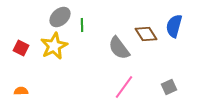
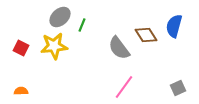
green line: rotated 24 degrees clockwise
brown diamond: moved 1 px down
yellow star: rotated 20 degrees clockwise
gray square: moved 9 px right, 1 px down
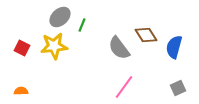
blue semicircle: moved 21 px down
red square: moved 1 px right
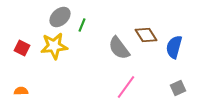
pink line: moved 2 px right
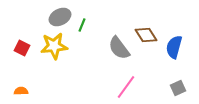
gray ellipse: rotated 15 degrees clockwise
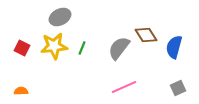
green line: moved 23 px down
gray semicircle: rotated 75 degrees clockwise
pink line: moved 2 px left; rotated 30 degrees clockwise
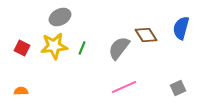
blue semicircle: moved 7 px right, 19 px up
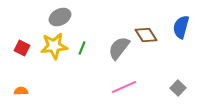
blue semicircle: moved 1 px up
gray square: rotated 21 degrees counterclockwise
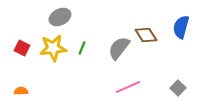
yellow star: moved 1 px left, 2 px down
pink line: moved 4 px right
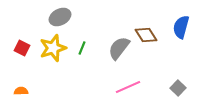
yellow star: rotated 12 degrees counterclockwise
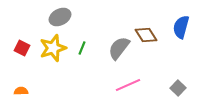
pink line: moved 2 px up
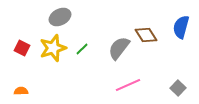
green line: moved 1 px down; rotated 24 degrees clockwise
